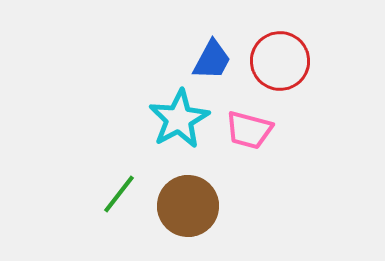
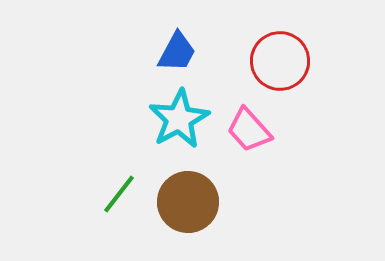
blue trapezoid: moved 35 px left, 8 px up
pink trapezoid: rotated 33 degrees clockwise
brown circle: moved 4 px up
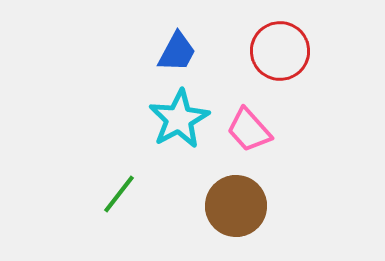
red circle: moved 10 px up
brown circle: moved 48 px right, 4 px down
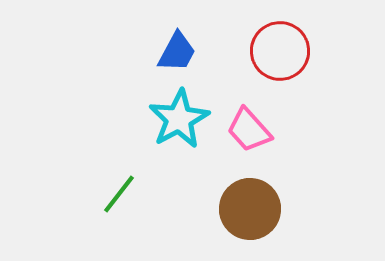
brown circle: moved 14 px right, 3 px down
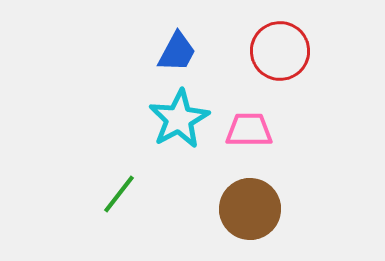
pink trapezoid: rotated 132 degrees clockwise
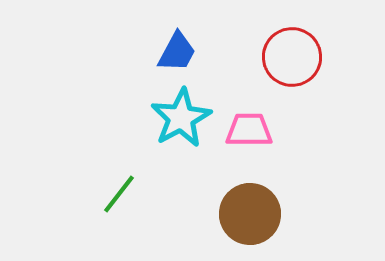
red circle: moved 12 px right, 6 px down
cyan star: moved 2 px right, 1 px up
brown circle: moved 5 px down
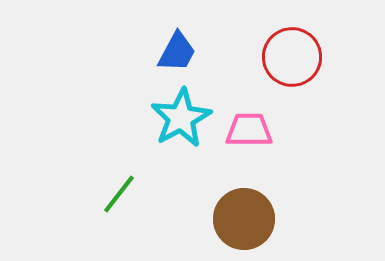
brown circle: moved 6 px left, 5 px down
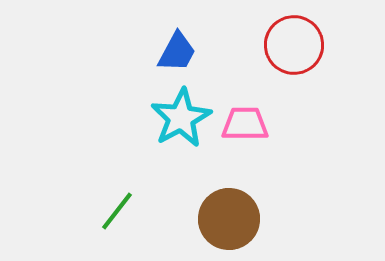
red circle: moved 2 px right, 12 px up
pink trapezoid: moved 4 px left, 6 px up
green line: moved 2 px left, 17 px down
brown circle: moved 15 px left
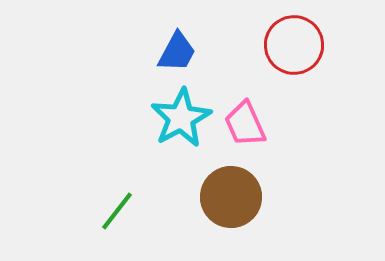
pink trapezoid: rotated 114 degrees counterclockwise
brown circle: moved 2 px right, 22 px up
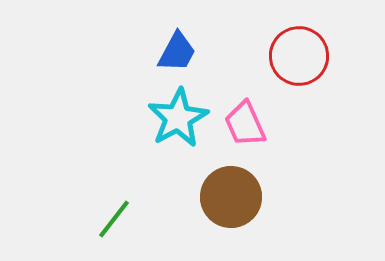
red circle: moved 5 px right, 11 px down
cyan star: moved 3 px left
green line: moved 3 px left, 8 px down
